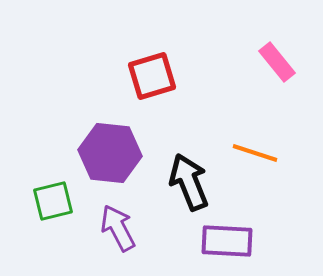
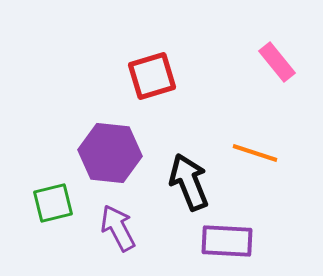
green square: moved 2 px down
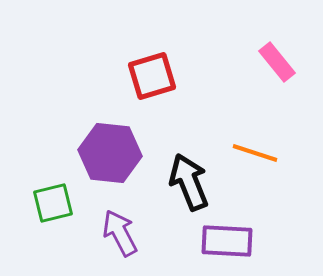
purple arrow: moved 2 px right, 5 px down
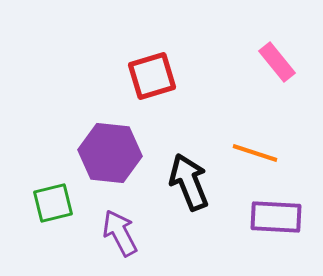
purple rectangle: moved 49 px right, 24 px up
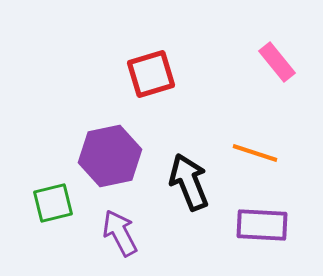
red square: moved 1 px left, 2 px up
purple hexagon: moved 3 px down; rotated 18 degrees counterclockwise
purple rectangle: moved 14 px left, 8 px down
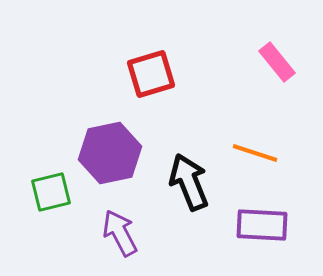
purple hexagon: moved 3 px up
green square: moved 2 px left, 11 px up
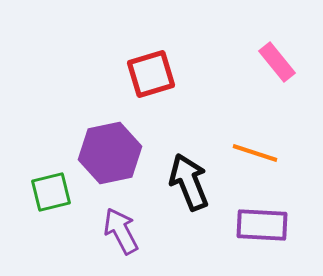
purple arrow: moved 1 px right, 2 px up
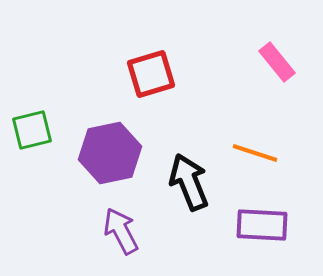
green square: moved 19 px left, 62 px up
